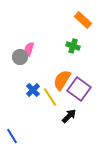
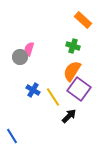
orange semicircle: moved 10 px right, 9 px up
blue cross: rotated 16 degrees counterclockwise
yellow line: moved 3 px right
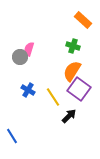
blue cross: moved 5 px left
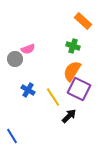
orange rectangle: moved 1 px down
pink semicircle: moved 1 px left; rotated 128 degrees counterclockwise
gray circle: moved 5 px left, 2 px down
purple square: rotated 10 degrees counterclockwise
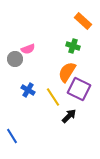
orange semicircle: moved 5 px left, 1 px down
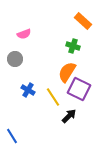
pink semicircle: moved 4 px left, 15 px up
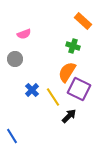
blue cross: moved 4 px right; rotated 16 degrees clockwise
